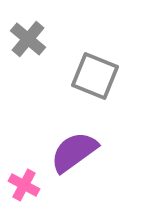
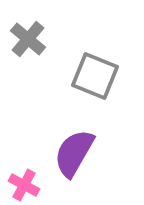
purple semicircle: moved 1 px down; rotated 24 degrees counterclockwise
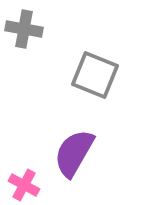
gray cross: moved 4 px left, 10 px up; rotated 30 degrees counterclockwise
gray square: moved 1 px up
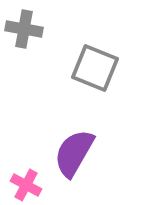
gray square: moved 7 px up
pink cross: moved 2 px right
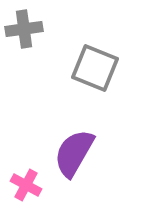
gray cross: rotated 18 degrees counterclockwise
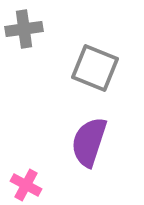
purple semicircle: moved 15 px right, 11 px up; rotated 12 degrees counterclockwise
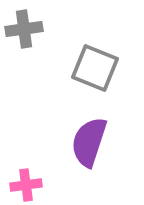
pink cross: rotated 36 degrees counterclockwise
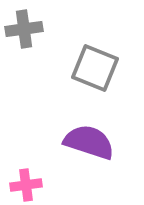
purple semicircle: rotated 90 degrees clockwise
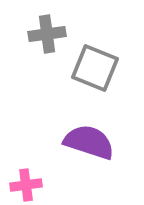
gray cross: moved 23 px right, 5 px down
